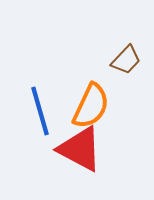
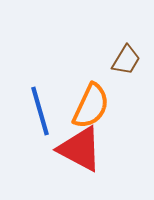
brown trapezoid: rotated 12 degrees counterclockwise
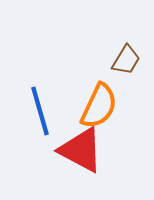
orange semicircle: moved 8 px right
red triangle: moved 1 px right, 1 px down
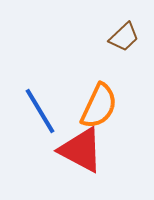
brown trapezoid: moved 2 px left, 23 px up; rotated 16 degrees clockwise
blue line: rotated 15 degrees counterclockwise
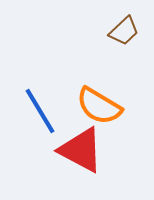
brown trapezoid: moved 6 px up
orange semicircle: rotated 96 degrees clockwise
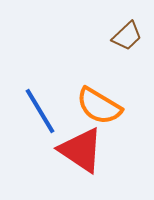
brown trapezoid: moved 3 px right, 5 px down
red triangle: rotated 6 degrees clockwise
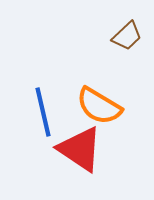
blue line: moved 3 px right, 1 px down; rotated 18 degrees clockwise
red triangle: moved 1 px left, 1 px up
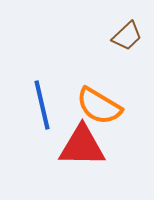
blue line: moved 1 px left, 7 px up
red triangle: moved 2 px right, 3 px up; rotated 33 degrees counterclockwise
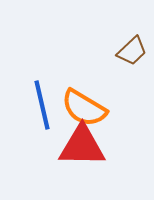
brown trapezoid: moved 5 px right, 15 px down
orange semicircle: moved 15 px left, 2 px down
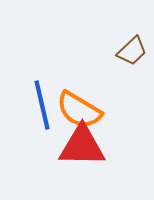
orange semicircle: moved 5 px left, 2 px down
